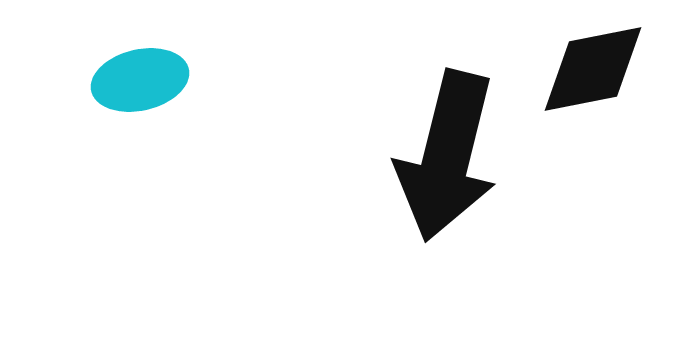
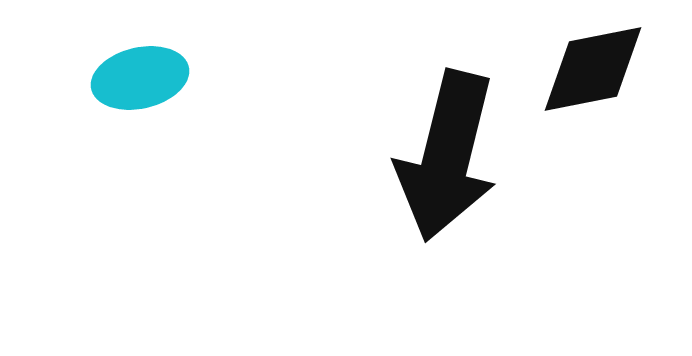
cyan ellipse: moved 2 px up
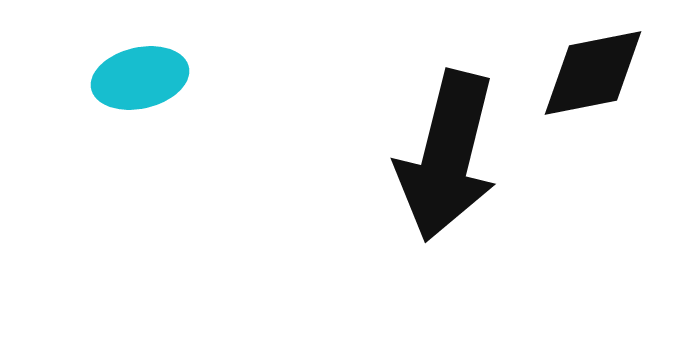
black diamond: moved 4 px down
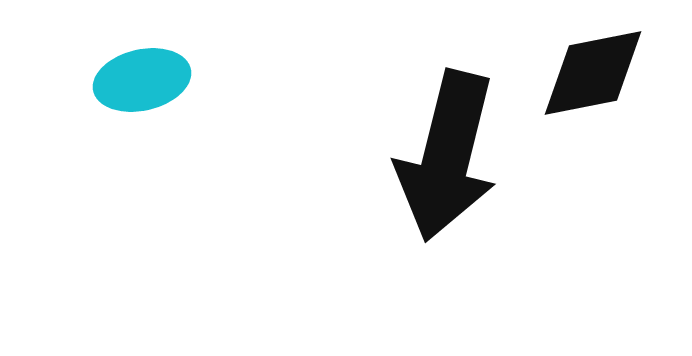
cyan ellipse: moved 2 px right, 2 px down
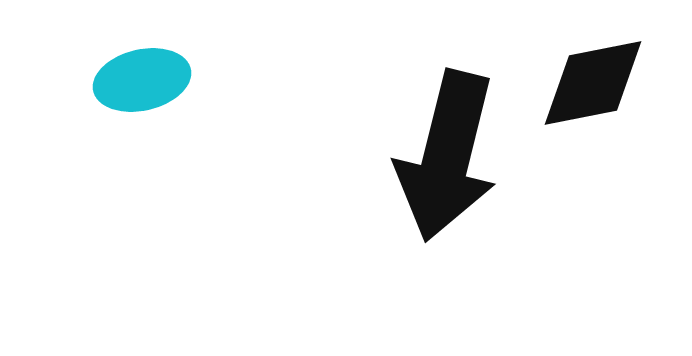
black diamond: moved 10 px down
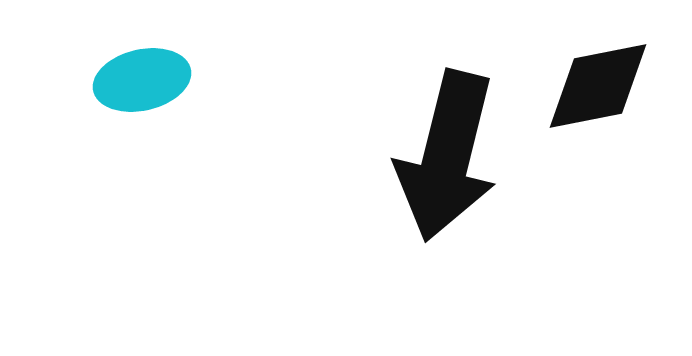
black diamond: moved 5 px right, 3 px down
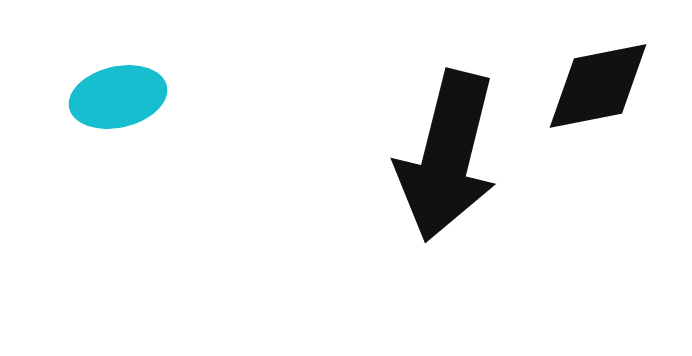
cyan ellipse: moved 24 px left, 17 px down
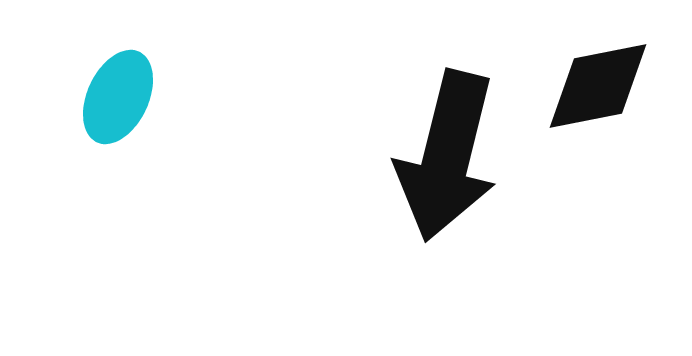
cyan ellipse: rotated 52 degrees counterclockwise
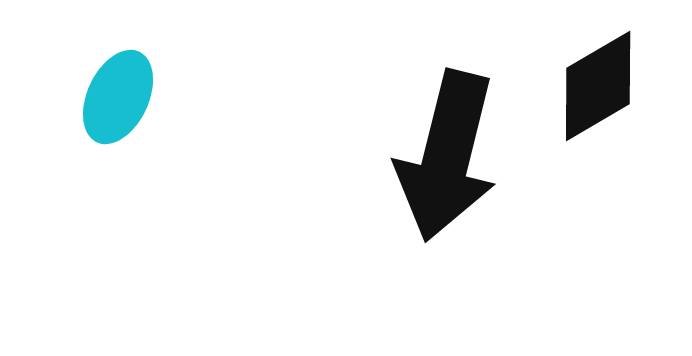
black diamond: rotated 19 degrees counterclockwise
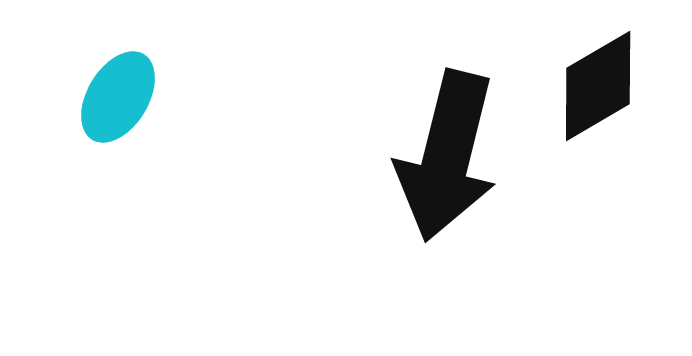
cyan ellipse: rotated 6 degrees clockwise
